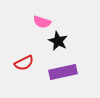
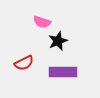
black star: rotated 24 degrees clockwise
purple rectangle: rotated 12 degrees clockwise
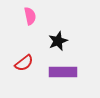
pink semicircle: moved 12 px left, 6 px up; rotated 120 degrees counterclockwise
red semicircle: rotated 12 degrees counterclockwise
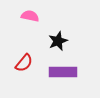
pink semicircle: rotated 66 degrees counterclockwise
red semicircle: rotated 12 degrees counterclockwise
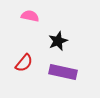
purple rectangle: rotated 12 degrees clockwise
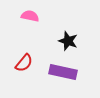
black star: moved 10 px right; rotated 30 degrees counterclockwise
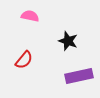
red semicircle: moved 3 px up
purple rectangle: moved 16 px right, 4 px down; rotated 24 degrees counterclockwise
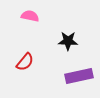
black star: rotated 18 degrees counterclockwise
red semicircle: moved 1 px right, 2 px down
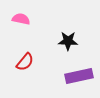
pink semicircle: moved 9 px left, 3 px down
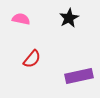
black star: moved 1 px right, 23 px up; rotated 30 degrees counterclockwise
red semicircle: moved 7 px right, 3 px up
